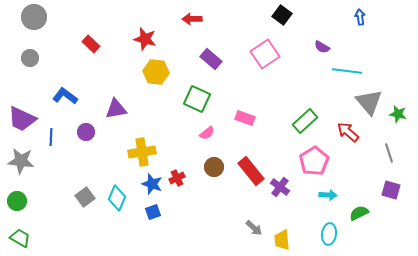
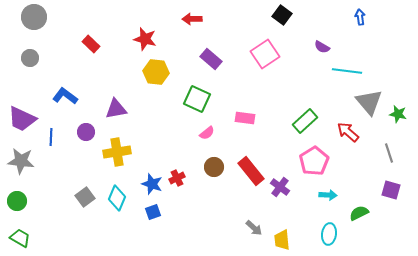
pink rectangle at (245, 118): rotated 12 degrees counterclockwise
yellow cross at (142, 152): moved 25 px left
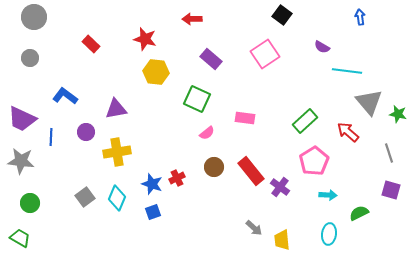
green circle at (17, 201): moved 13 px right, 2 px down
